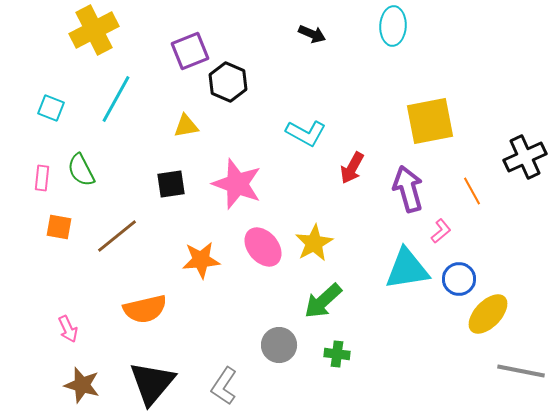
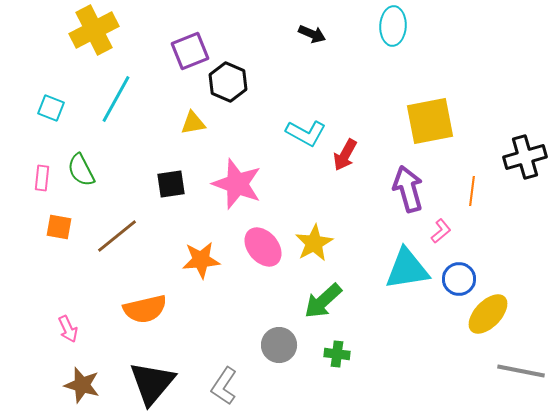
yellow triangle: moved 7 px right, 3 px up
black cross: rotated 9 degrees clockwise
red arrow: moved 7 px left, 13 px up
orange line: rotated 36 degrees clockwise
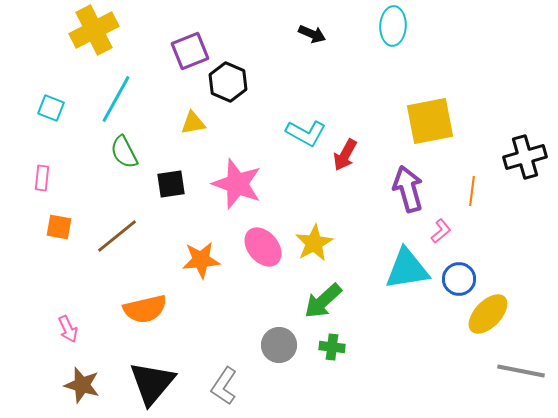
green semicircle: moved 43 px right, 18 px up
green cross: moved 5 px left, 7 px up
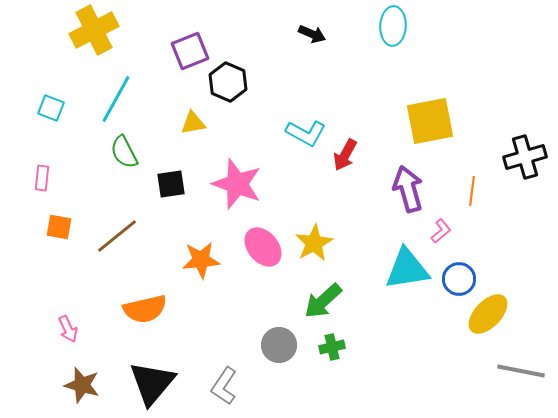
green cross: rotated 20 degrees counterclockwise
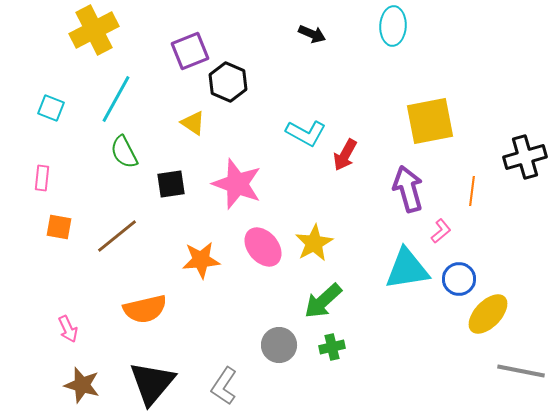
yellow triangle: rotated 44 degrees clockwise
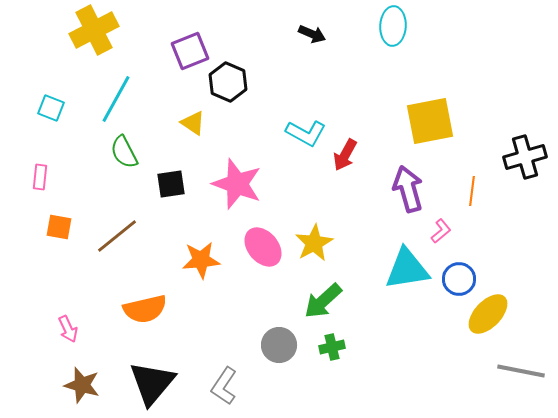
pink rectangle: moved 2 px left, 1 px up
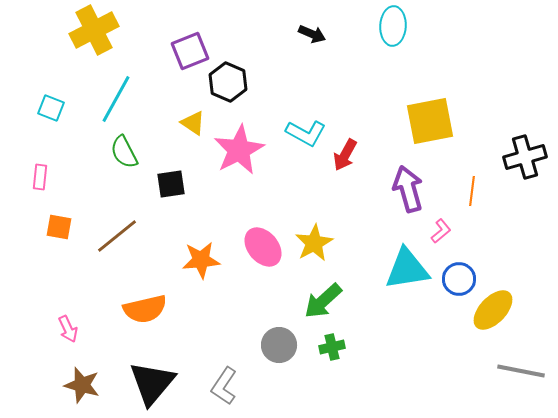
pink star: moved 2 px right, 34 px up; rotated 24 degrees clockwise
yellow ellipse: moved 5 px right, 4 px up
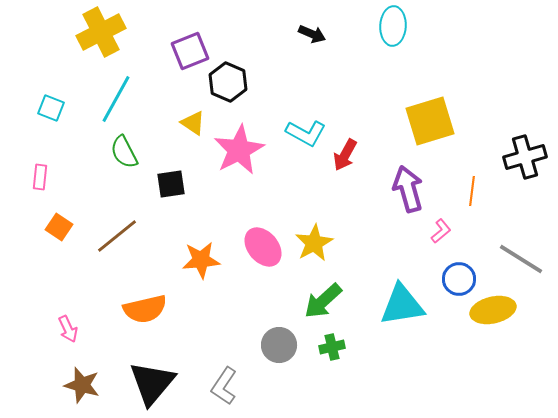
yellow cross: moved 7 px right, 2 px down
yellow square: rotated 6 degrees counterclockwise
orange square: rotated 24 degrees clockwise
cyan triangle: moved 5 px left, 36 px down
yellow ellipse: rotated 33 degrees clockwise
gray line: moved 112 px up; rotated 21 degrees clockwise
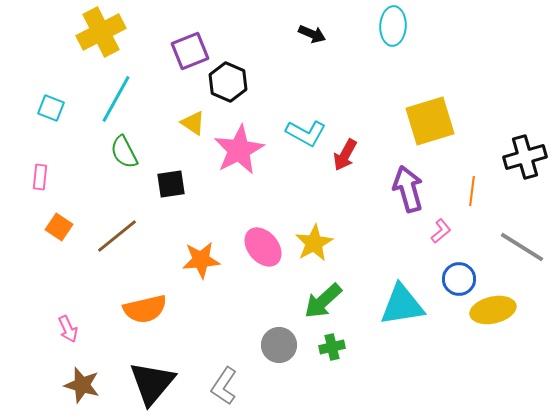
gray line: moved 1 px right, 12 px up
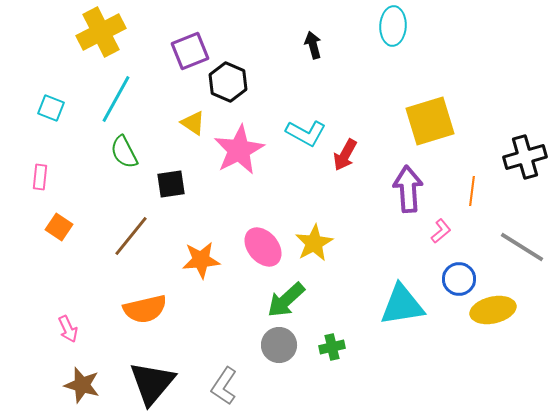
black arrow: moved 1 px right, 11 px down; rotated 128 degrees counterclockwise
purple arrow: rotated 12 degrees clockwise
brown line: moved 14 px right; rotated 12 degrees counterclockwise
green arrow: moved 37 px left, 1 px up
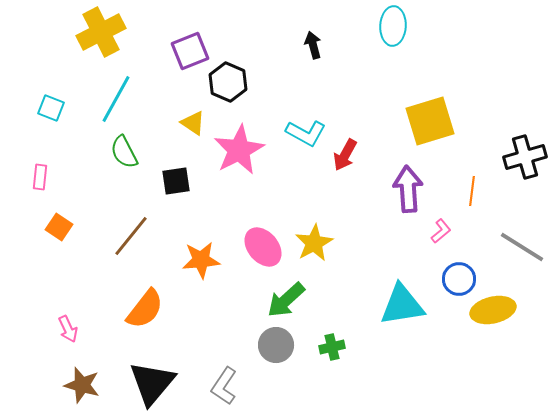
black square: moved 5 px right, 3 px up
orange semicircle: rotated 39 degrees counterclockwise
gray circle: moved 3 px left
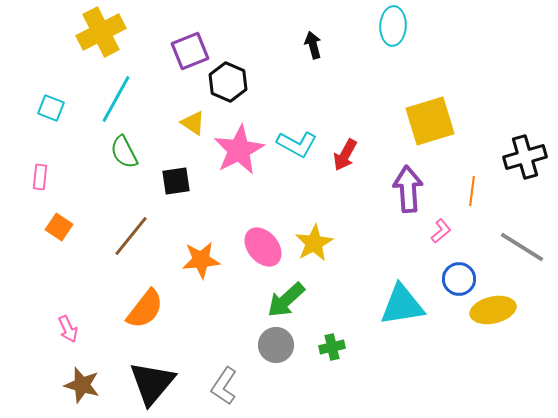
cyan L-shape: moved 9 px left, 11 px down
